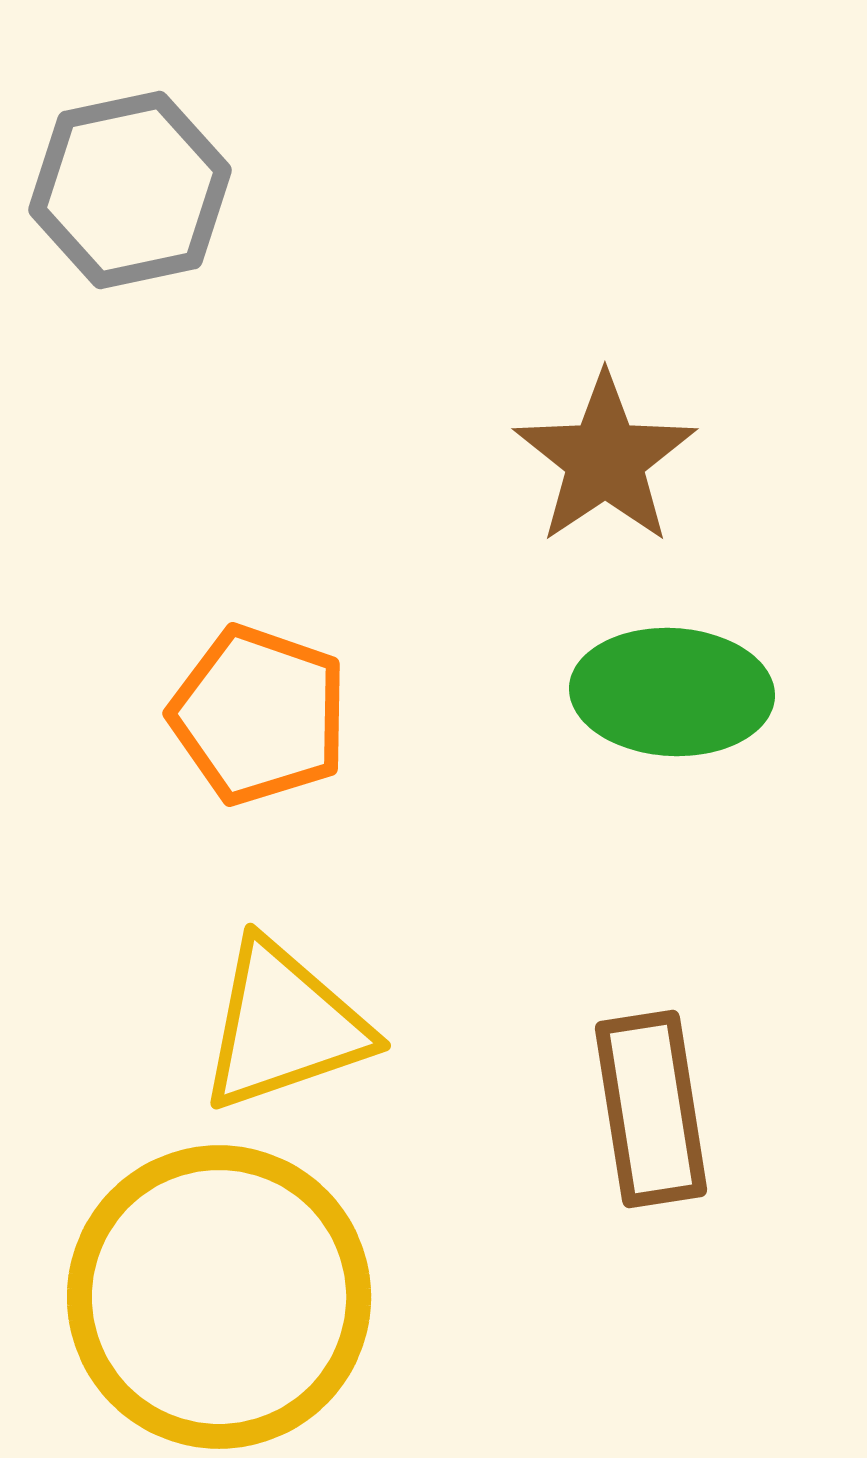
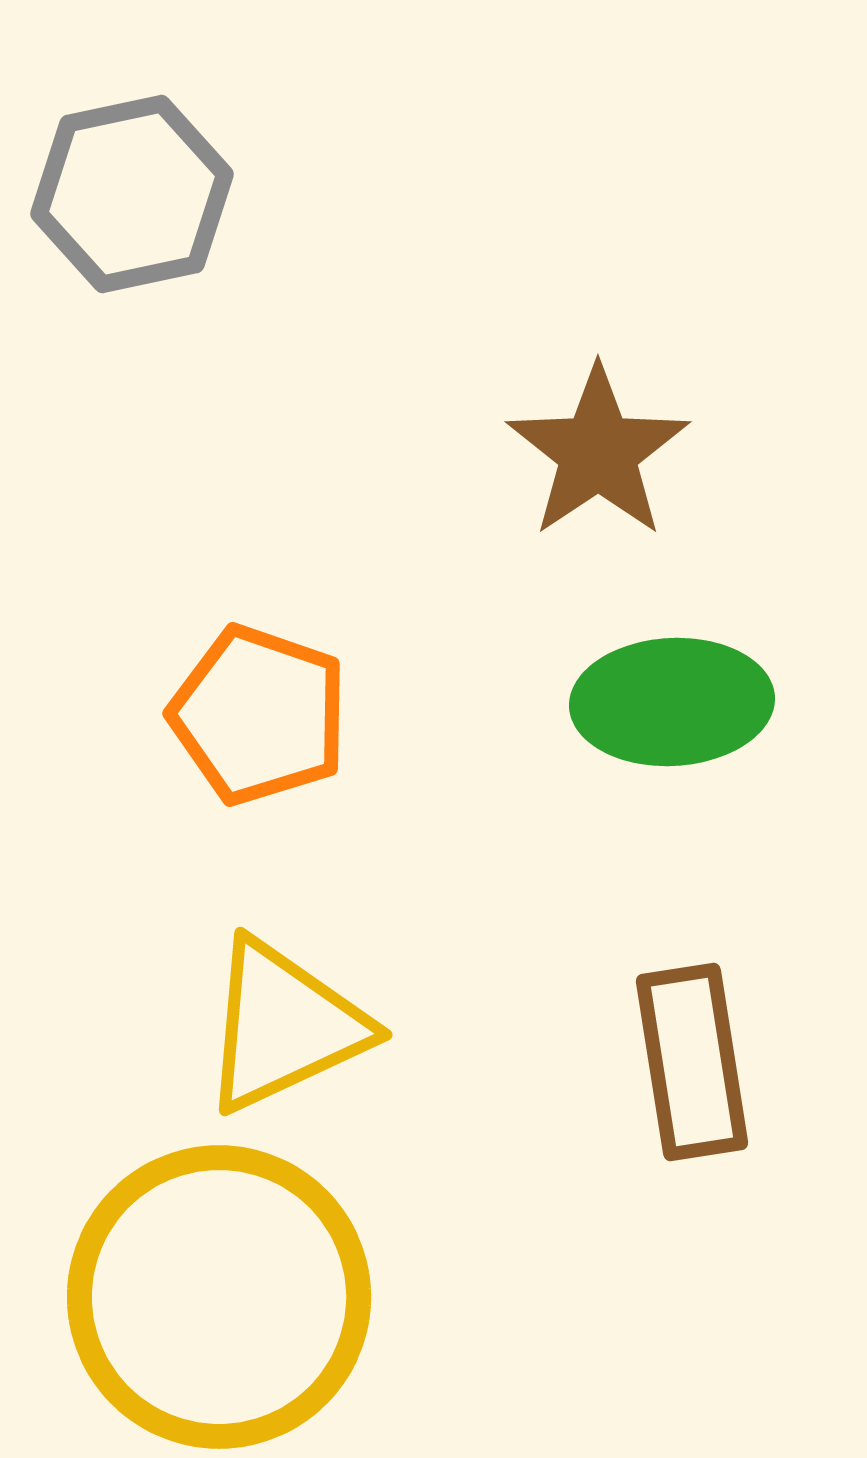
gray hexagon: moved 2 px right, 4 px down
brown star: moved 7 px left, 7 px up
green ellipse: moved 10 px down; rotated 6 degrees counterclockwise
yellow triangle: rotated 6 degrees counterclockwise
brown rectangle: moved 41 px right, 47 px up
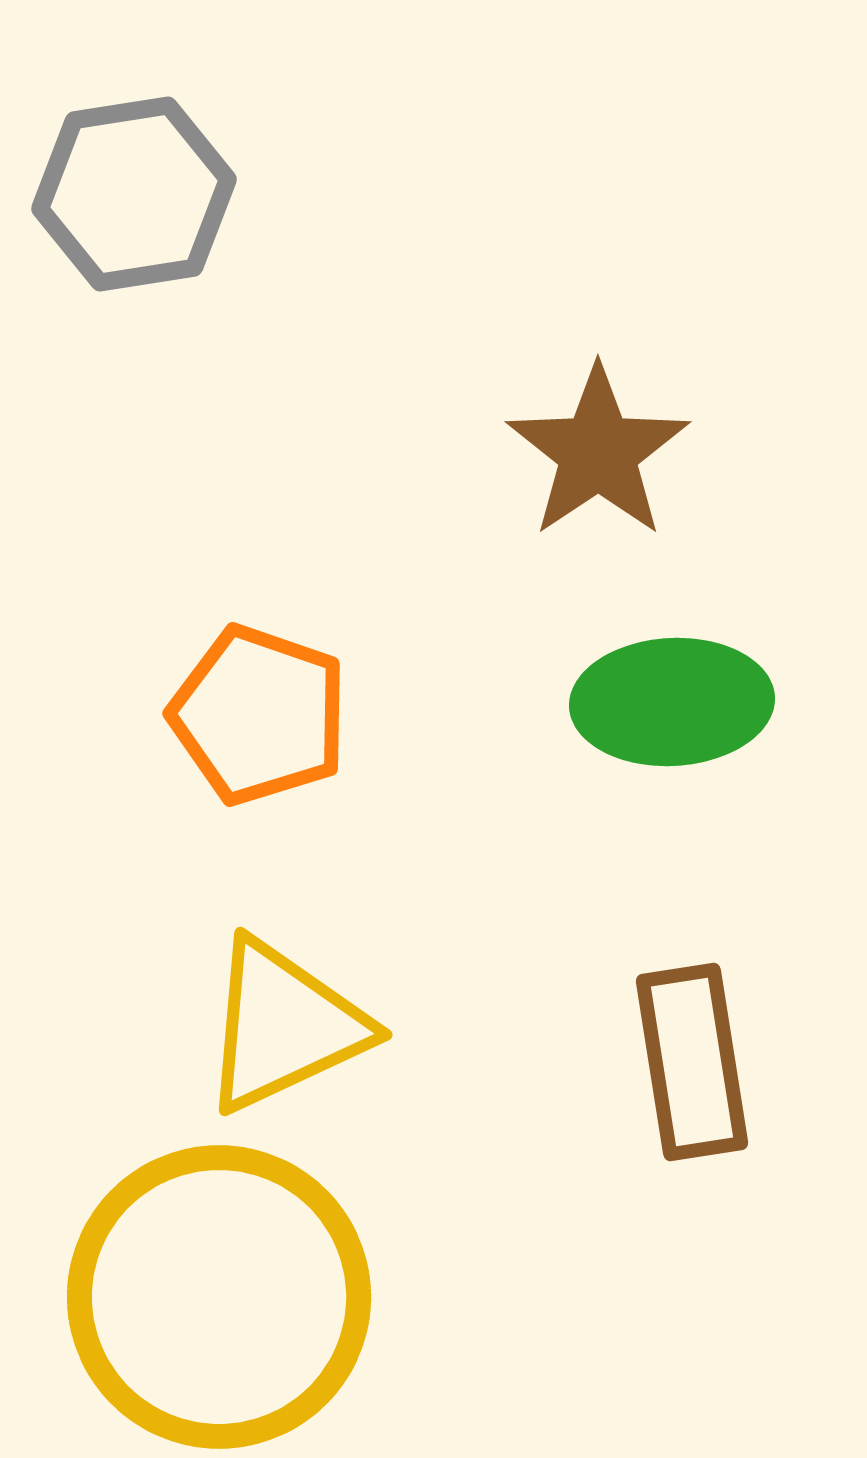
gray hexagon: moved 2 px right; rotated 3 degrees clockwise
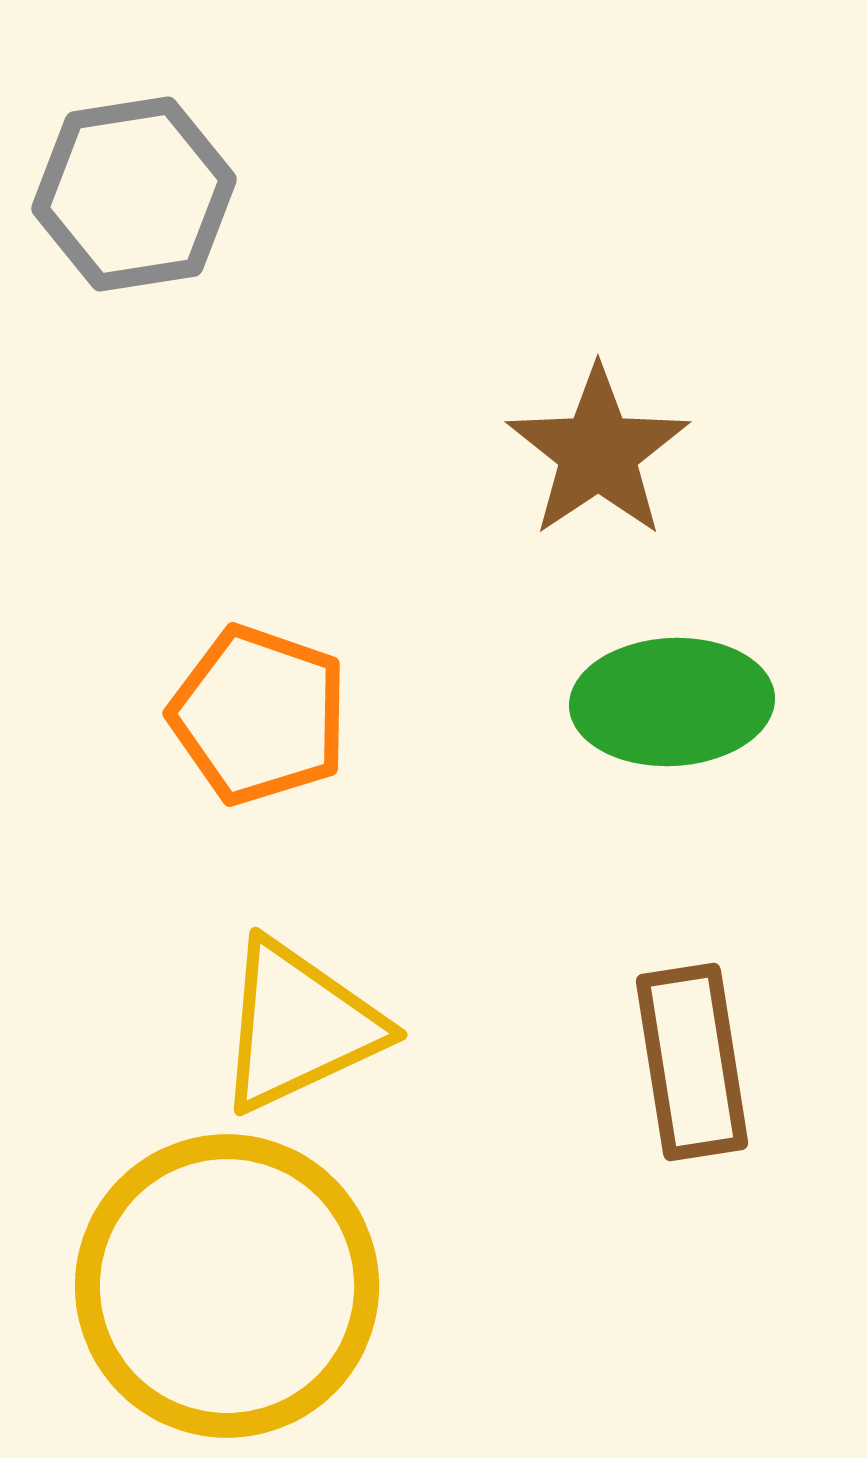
yellow triangle: moved 15 px right
yellow circle: moved 8 px right, 11 px up
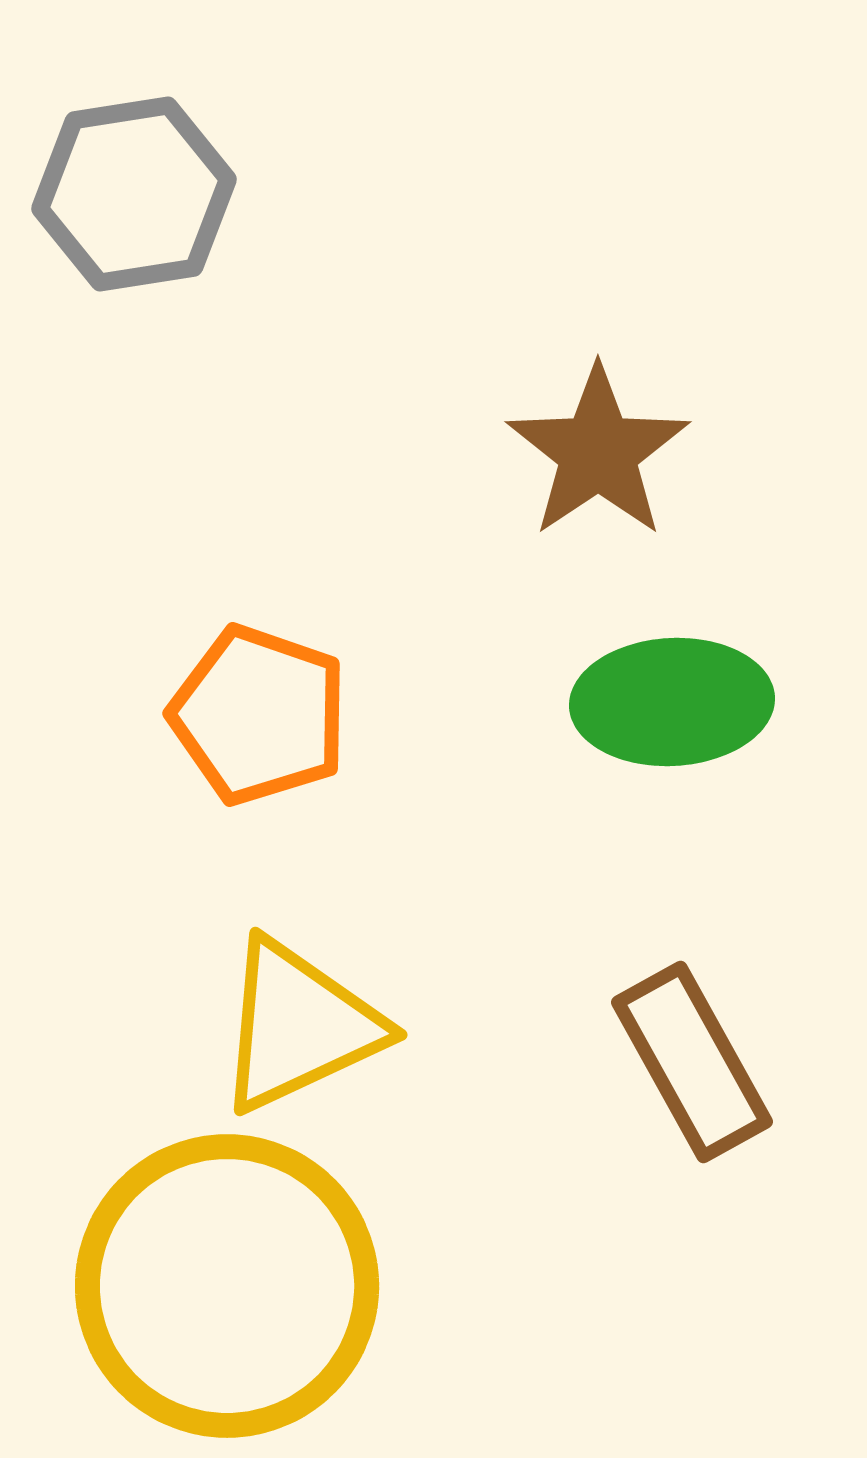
brown rectangle: rotated 20 degrees counterclockwise
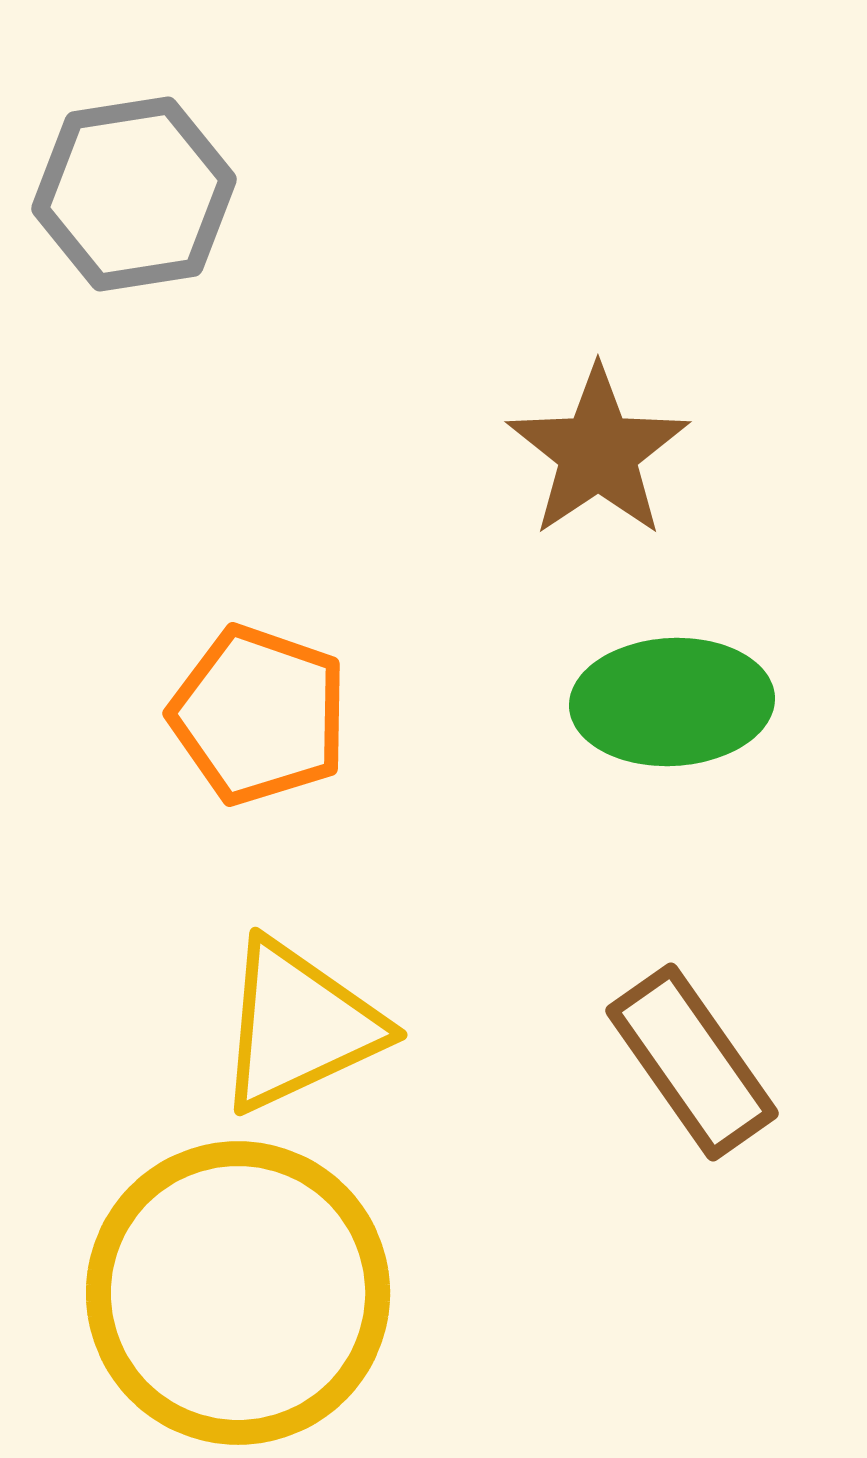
brown rectangle: rotated 6 degrees counterclockwise
yellow circle: moved 11 px right, 7 px down
